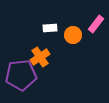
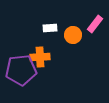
pink rectangle: moved 1 px left
orange cross: rotated 30 degrees clockwise
purple pentagon: moved 5 px up
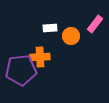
orange circle: moved 2 px left, 1 px down
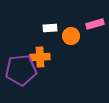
pink rectangle: rotated 36 degrees clockwise
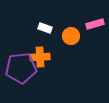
white rectangle: moved 5 px left; rotated 24 degrees clockwise
purple pentagon: moved 2 px up
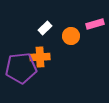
white rectangle: rotated 64 degrees counterclockwise
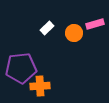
white rectangle: moved 2 px right
orange circle: moved 3 px right, 3 px up
orange cross: moved 29 px down
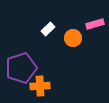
white rectangle: moved 1 px right, 1 px down
orange circle: moved 1 px left, 5 px down
purple pentagon: rotated 12 degrees counterclockwise
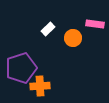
pink rectangle: rotated 24 degrees clockwise
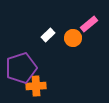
pink rectangle: moved 6 px left; rotated 48 degrees counterclockwise
white rectangle: moved 6 px down
orange cross: moved 4 px left
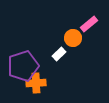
white rectangle: moved 11 px right, 19 px down
purple pentagon: moved 2 px right, 2 px up
orange cross: moved 3 px up
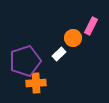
pink rectangle: moved 2 px right, 2 px down; rotated 24 degrees counterclockwise
purple pentagon: moved 2 px right, 5 px up
